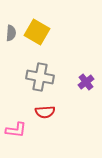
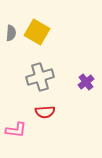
gray cross: rotated 28 degrees counterclockwise
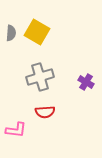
purple cross: rotated 21 degrees counterclockwise
